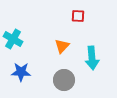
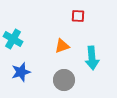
orange triangle: rotated 28 degrees clockwise
blue star: rotated 18 degrees counterclockwise
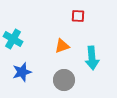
blue star: moved 1 px right
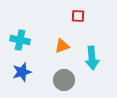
cyan cross: moved 7 px right, 1 px down; rotated 18 degrees counterclockwise
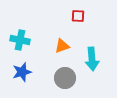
cyan arrow: moved 1 px down
gray circle: moved 1 px right, 2 px up
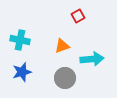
red square: rotated 32 degrees counterclockwise
cyan arrow: rotated 90 degrees counterclockwise
